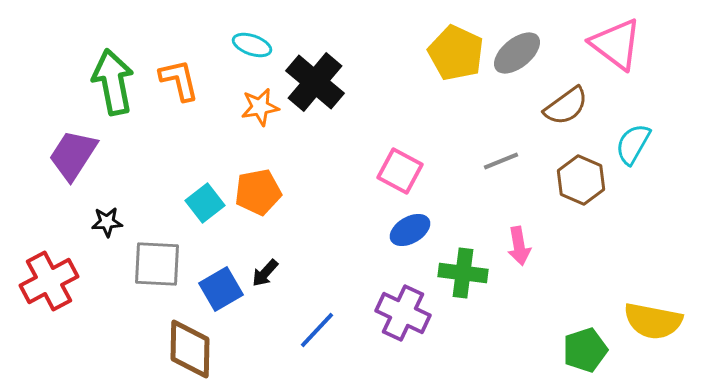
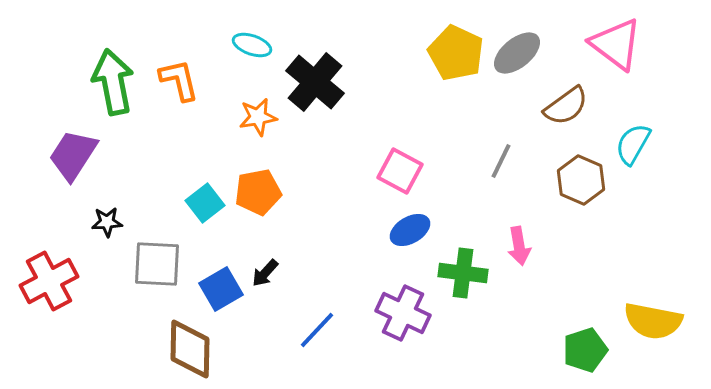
orange star: moved 2 px left, 10 px down
gray line: rotated 42 degrees counterclockwise
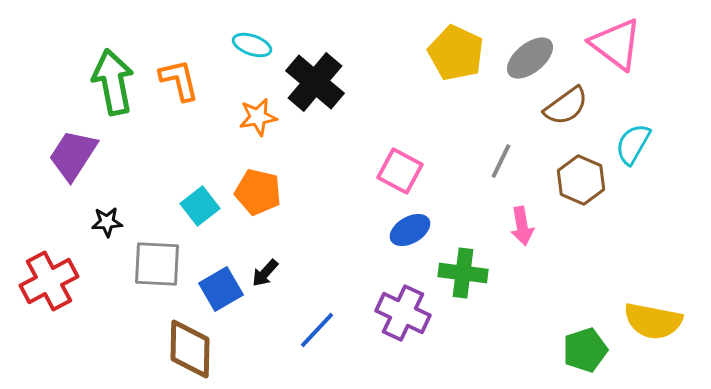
gray ellipse: moved 13 px right, 5 px down
orange pentagon: rotated 24 degrees clockwise
cyan square: moved 5 px left, 3 px down
pink arrow: moved 3 px right, 20 px up
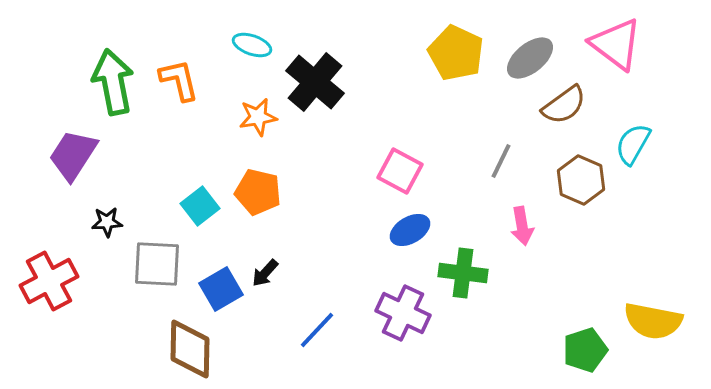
brown semicircle: moved 2 px left, 1 px up
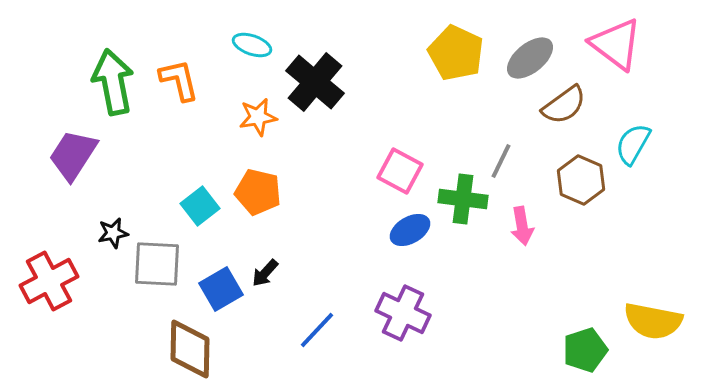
black star: moved 6 px right, 11 px down; rotated 8 degrees counterclockwise
green cross: moved 74 px up
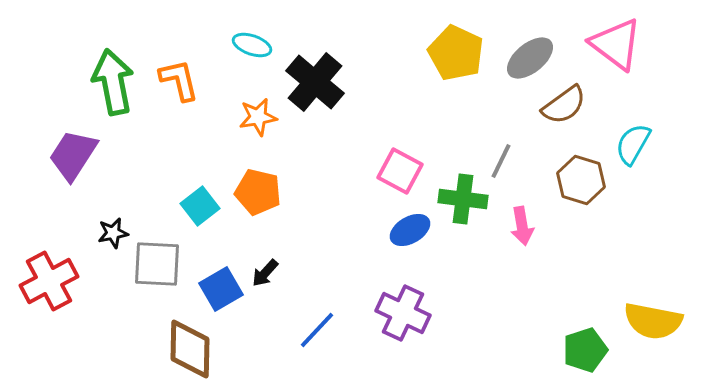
brown hexagon: rotated 6 degrees counterclockwise
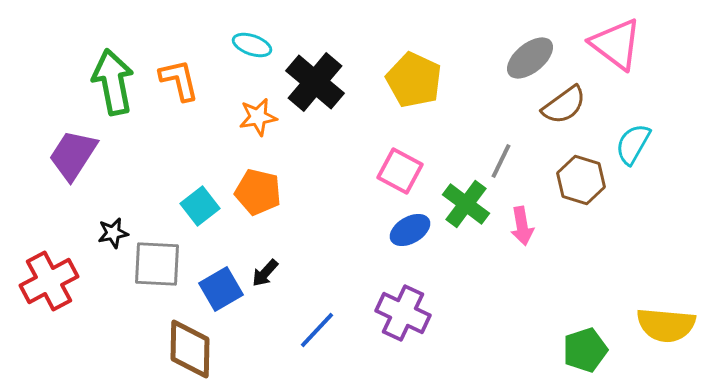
yellow pentagon: moved 42 px left, 27 px down
green cross: moved 3 px right, 5 px down; rotated 30 degrees clockwise
yellow semicircle: moved 13 px right, 4 px down; rotated 6 degrees counterclockwise
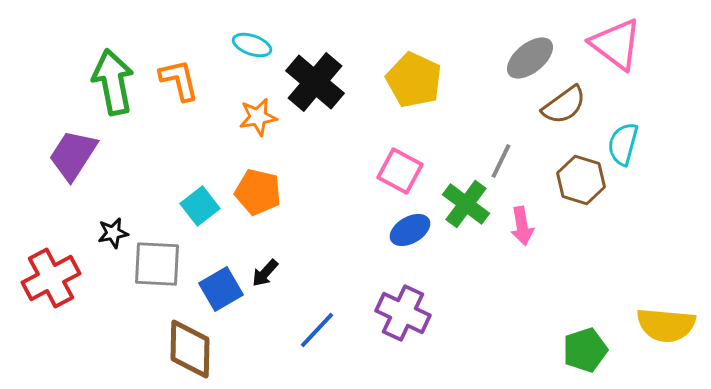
cyan semicircle: moved 10 px left; rotated 15 degrees counterclockwise
red cross: moved 2 px right, 3 px up
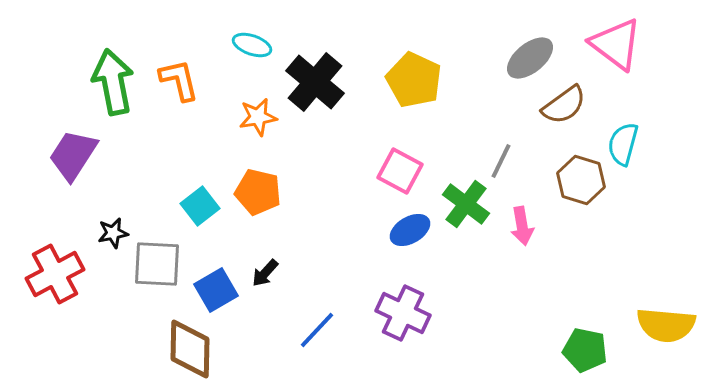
red cross: moved 4 px right, 4 px up
blue square: moved 5 px left, 1 px down
green pentagon: rotated 30 degrees clockwise
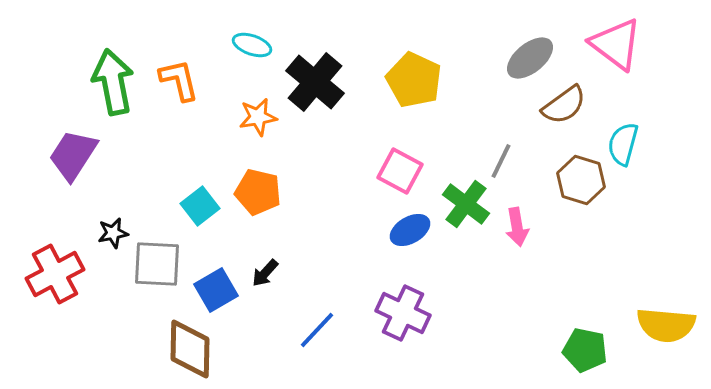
pink arrow: moved 5 px left, 1 px down
